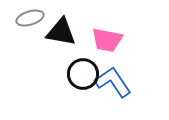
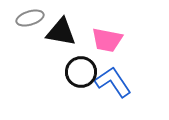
black circle: moved 2 px left, 2 px up
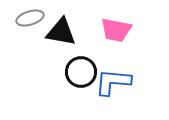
pink trapezoid: moved 9 px right, 10 px up
blue L-shape: rotated 51 degrees counterclockwise
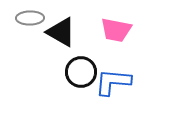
gray ellipse: rotated 16 degrees clockwise
black triangle: rotated 20 degrees clockwise
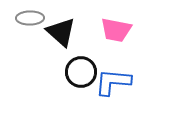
black triangle: rotated 12 degrees clockwise
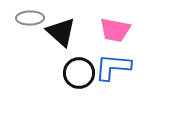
pink trapezoid: moved 1 px left
black circle: moved 2 px left, 1 px down
blue L-shape: moved 15 px up
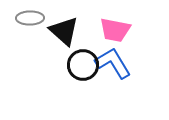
black triangle: moved 3 px right, 1 px up
blue L-shape: moved 4 px up; rotated 54 degrees clockwise
black circle: moved 4 px right, 8 px up
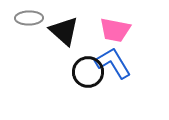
gray ellipse: moved 1 px left
black circle: moved 5 px right, 7 px down
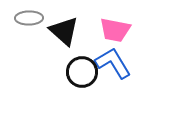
black circle: moved 6 px left
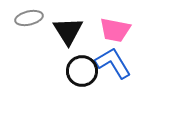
gray ellipse: rotated 12 degrees counterclockwise
black triangle: moved 4 px right; rotated 16 degrees clockwise
black circle: moved 1 px up
